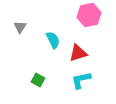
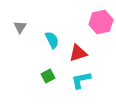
pink hexagon: moved 12 px right, 7 px down
cyan semicircle: moved 1 px left
green square: moved 10 px right, 4 px up; rotated 32 degrees clockwise
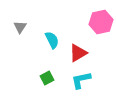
red triangle: rotated 12 degrees counterclockwise
green square: moved 1 px left, 2 px down
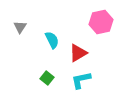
green square: rotated 24 degrees counterclockwise
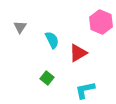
pink hexagon: rotated 25 degrees counterclockwise
cyan L-shape: moved 4 px right, 10 px down
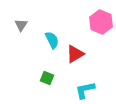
gray triangle: moved 1 px right, 2 px up
red triangle: moved 3 px left, 1 px down
green square: rotated 16 degrees counterclockwise
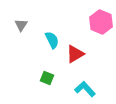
cyan L-shape: moved 1 px up; rotated 60 degrees clockwise
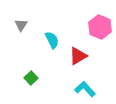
pink hexagon: moved 1 px left, 5 px down
red triangle: moved 3 px right, 2 px down
green square: moved 16 px left; rotated 24 degrees clockwise
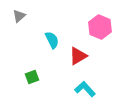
gray triangle: moved 2 px left, 9 px up; rotated 16 degrees clockwise
green square: moved 1 px right, 1 px up; rotated 24 degrees clockwise
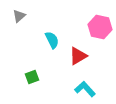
pink hexagon: rotated 10 degrees counterclockwise
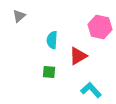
cyan semicircle: rotated 150 degrees counterclockwise
green square: moved 17 px right, 5 px up; rotated 24 degrees clockwise
cyan L-shape: moved 6 px right, 1 px down
